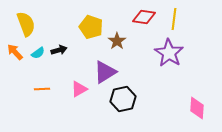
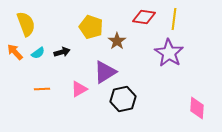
black arrow: moved 3 px right, 2 px down
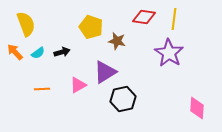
brown star: rotated 24 degrees counterclockwise
pink triangle: moved 1 px left, 4 px up
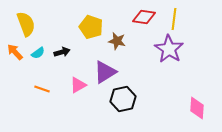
purple star: moved 4 px up
orange line: rotated 21 degrees clockwise
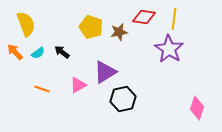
brown star: moved 2 px right, 9 px up; rotated 24 degrees counterclockwise
black arrow: rotated 126 degrees counterclockwise
pink diamond: rotated 15 degrees clockwise
